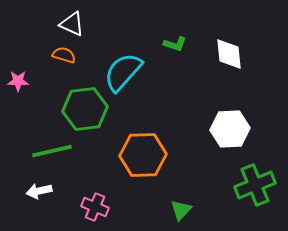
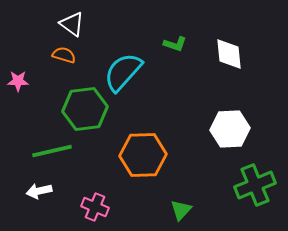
white triangle: rotated 12 degrees clockwise
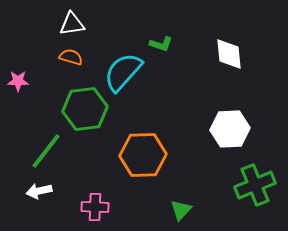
white triangle: rotated 44 degrees counterclockwise
green L-shape: moved 14 px left
orange semicircle: moved 7 px right, 2 px down
green line: moved 6 px left; rotated 39 degrees counterclockwise
pink cross: rotated 20 degrees counterclockwise
